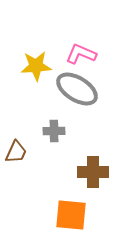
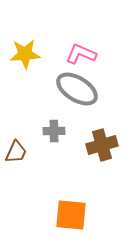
yellow star: moved 11 px left, 12 px up
brown cross: moved 9 px right, 27 px up; rotated 16 degrees counterclockwise
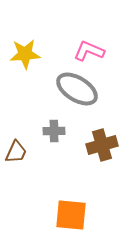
pink L-shape: moved 8 px right, 3 px up
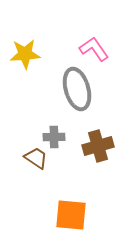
pink L-shape: moved 5 px right, 2 px up; rotated 32 degrees clockwise
gray ellipse: rotated 42 degrees clockwise
gray cross: moved 6 px down
brown cross: moved 4 px left, 1 px down
brown trapezoid: moved 20 px right, 6 px down; rotated 80 degrees counterclockwise
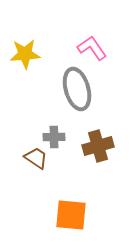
pink L-shape: moved 2 px left, 1 px up
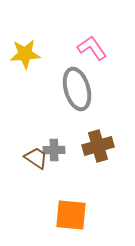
gray cross: moved 13 px down
